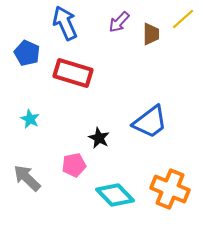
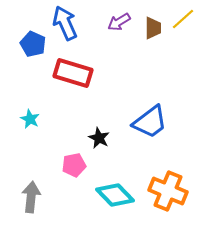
purple arrow: rotated 15 degrees clockwise
brown trapezoid: moved 2 px right, 6 px up
blue pentagon: moved 6 px right, 9 px up
gray arrow: moved 4 px right, 19 px down; rotated 52 degrees clockwise
orange cross: moved 2 px left, 2 px down
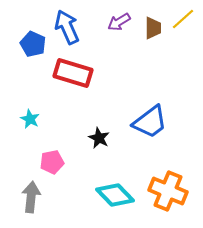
blue arrow: moved 2 px right, 4 px down
pink pentagon: moved 22 px left, 3 px up
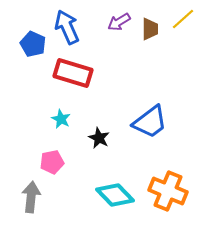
brown trapezoid: moved 3 px left, 1 px down
cyan star: moved 31 px right
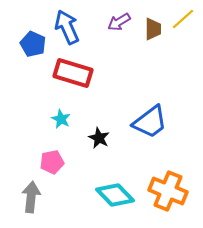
brown trapezoid: moved 3 px right
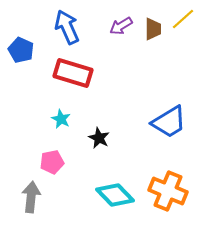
purple arrow: moved 2 px right, 4 px down
blue pentagon: moved 12 px left, 6 px down
blue trapezoid: moved 19 px right; rotated 6 degrees clockwise
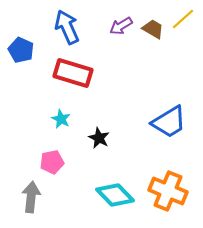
brown trapezoid: rotated 60 degrees counterclockwise
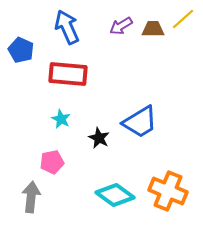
brown trapezoid: rotated 30 degrees counterclockwise
red rectangle: moved 5 px left, 1 px down; rotated 12 degrees counterclockwise
blue trapezoid: moved 29 px left
cyan diamond: rotated 9 degrees counterclockwise
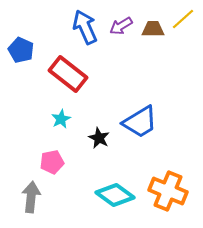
blue arrow: moved 18 px right
red rectangle: rotated 33 degrees clockwise
cyan star: rotated 18 degrees clockwise
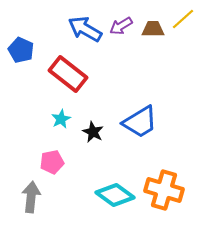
blue arrow: moved 2 px down; rotated 36 degrees counterclockwise
black star: moved 6 px left, 6 px up
orange cross: moved 4 px left, 1 px up; rotated 6 degrees counterclockwise
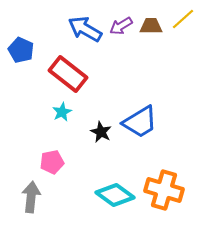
brown trapezoid: moved 2 px left, 3 px up
cyan star: moved 1 px right, 7 px up
black star: moved 8 px right
